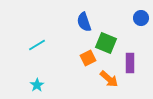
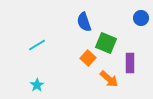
orange square: rotated 21 degrees counterclockwise
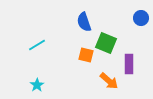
orange square: moved 2 px left, 3 px up; rotated 28 degrees counterclockwise
purple rectangle: moved 1 px left, 1 px down
orange arrow: moved 2 px down
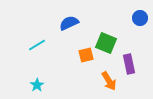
blue circle: moved 1 px left
blue semicircle: moved 15 px left, 1 px down; rotated 84 degrees clockwise
orange square: rotated 28 degrees counterclockwise
purple rectangle: rotated 12 degrees counterclockwise
orange arrow: rotated 18 degrees clockwise
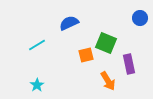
orange arrow: moved 1 px left
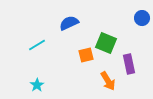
blue circle: moved 2 px right
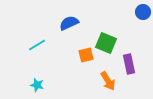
blue circle: moved 1 px right, 6 px up
cyan star: rotated 24 degrees counterclockwise
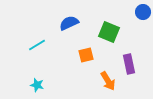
green square: moved 3 px right, 11 px up
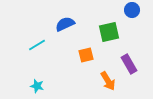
blue circle: moved 11 px left, 2 px up
blue semicircle: moved 4 px left, 1 px down
green square: rotated 35 degrees counterclockwise
purple rectangle: rotated 18 degrees counterclockwise
cyan star: moved 1 px down
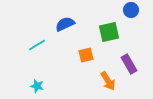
blue circle: moved 1 px left
